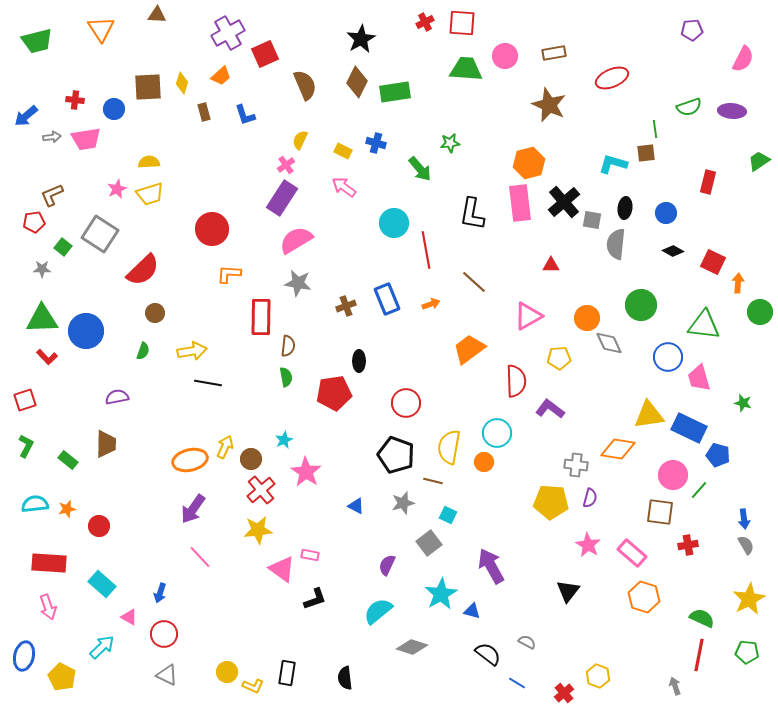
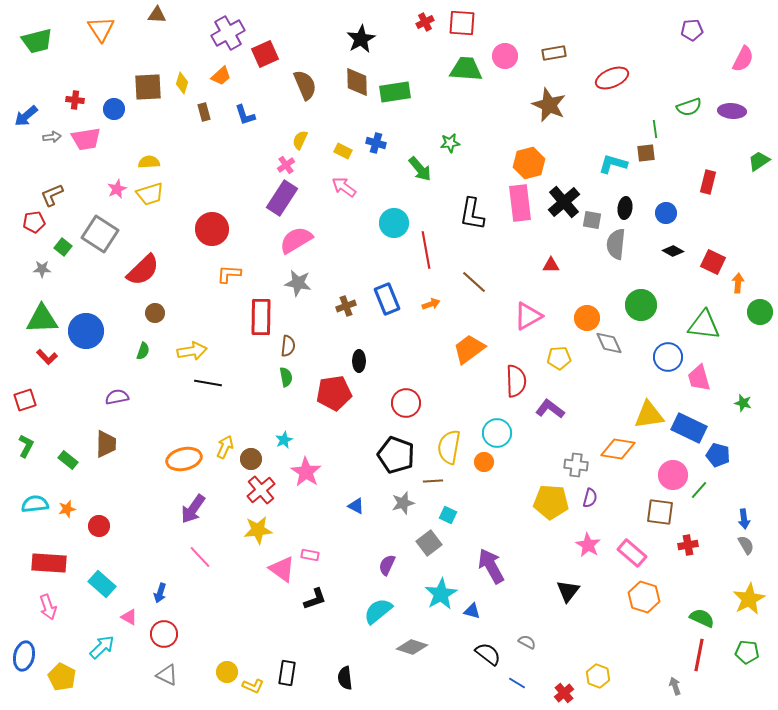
brown diamond at (357, 82): rotated 28 degrees counterclockwise
orange ellipse at (190, 460): moved 6 px left, 1 px up
brown line at (433, 481): rotated 18 degrees counterclockwise
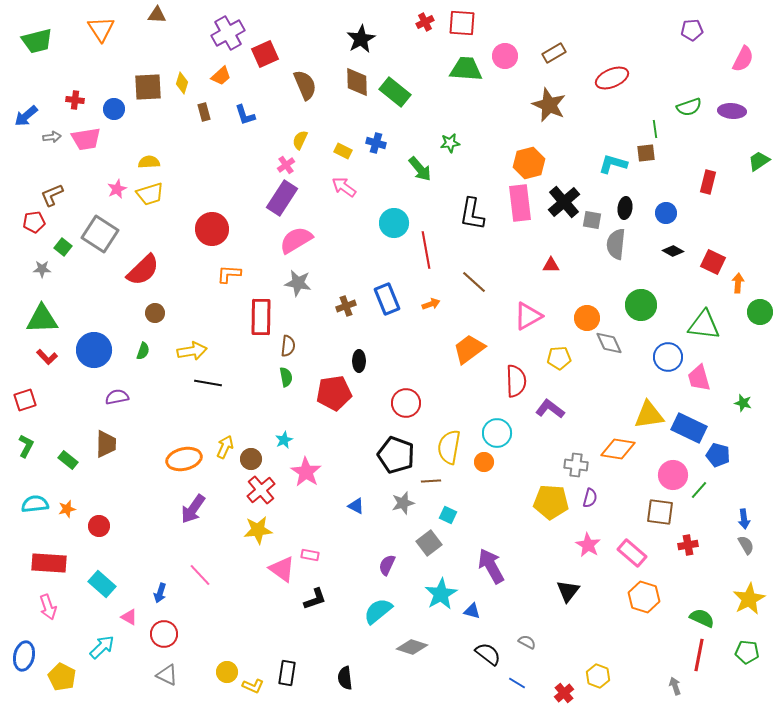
brown rectangle at (554, 53): rotated 20 degrees counterclockwise
green rectangle at (395, 92): rotated 48 degrees clockwise
blue circle at (86, 331): moved 8 px right, 19 px down
brown line at (433, 481): moved 2 px left
pink line at (200, 557): moved 18 px down
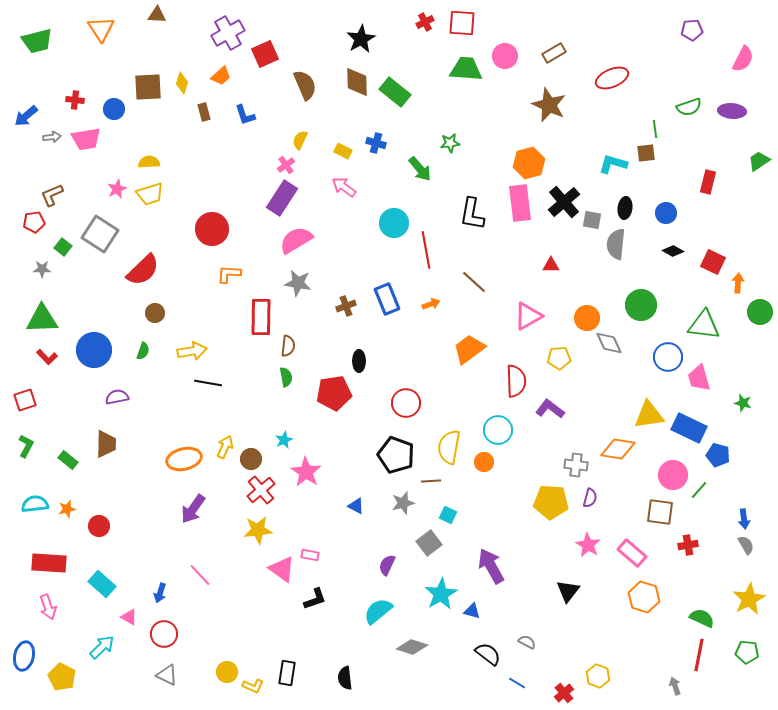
cyan circle at (497, 433): moved 1 px right, 3 px up
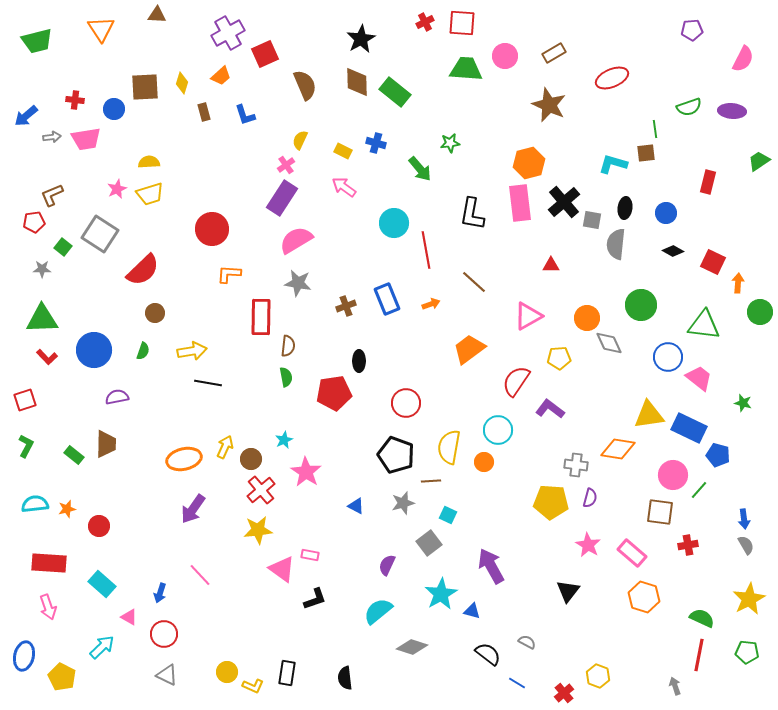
brown square at (148, 87): moved 3 px left
pink trapezoid at (699, 378): rotated 144 degrees clockwise
red semicircle at (516, 381): rotated 144 degrees counterclockwise
green rectangle at (68, 460): moved 6 px right, 5 px up
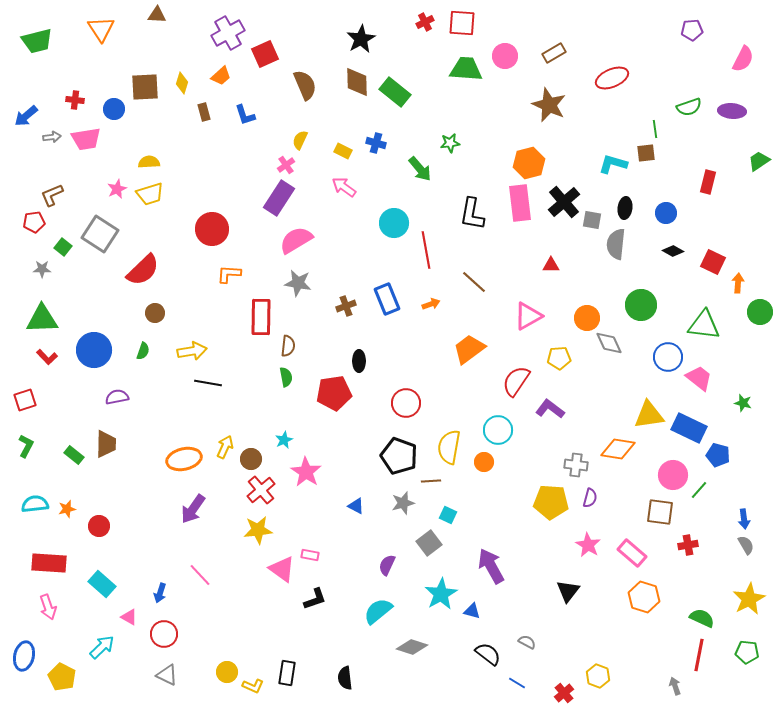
purple rectangle at (282, 198): moved 3 px left
black pentagon at (396, 455): moved 3 px right, 1 px down
